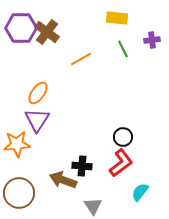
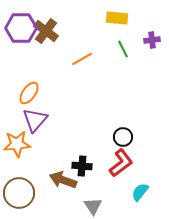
brown cross: moved 1 px left, 1 px up
orange line: moved 1 px right
orange ellipse: moved 9 px left
purple triangle: moved 2 px left; rotated 8 degrees clockwise
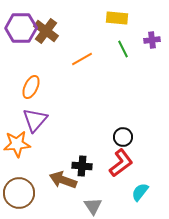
orange ellipse: moved 2 px right, 6 px up; rotated 10 degrees counterclockwise
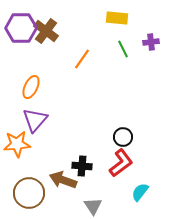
purple cross: moved 1 px left, 2 px down
orange line: rotated 25 degrees counterclockwise
brown circle: moved 10 px right
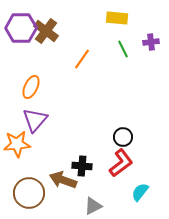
gray triangle: rotated 36 degrees clockwise
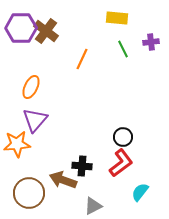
orange line: rotated 10 degrees counterclockwise
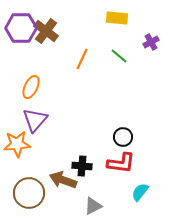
purple cross: rotated 21 degrees counterclockwise
green line: moved 4 px left, 7 px down; rotated 24 degrees counterclockwise
red L-shape: rotated 44 degrees clockwise
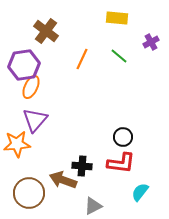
purple hexagon: moved 3 px right, 37 px down; rotated 8 degrees counterclockwise
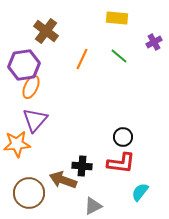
purple cross: moved 3 px right
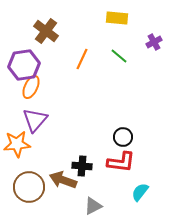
red L-shape: moved 1 px up
brown circle: moved 6 px up
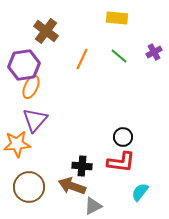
purple cross: moved 10 px down
brown arrow: moved 9 px right, 6 px down
